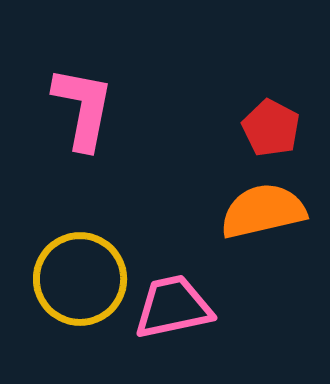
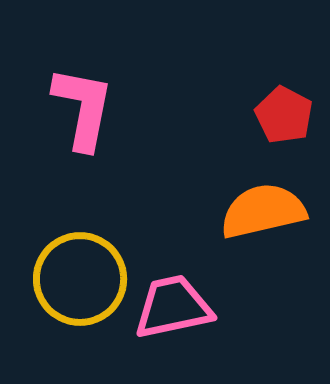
red pentagon: moved 13 px right, 13 px up
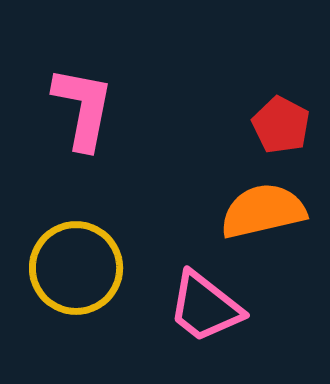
red pentagon: moved 3 px left, 10 px down
yellow circle: moved 4 px left, 11 px up
pink trapezoid: moved 32 px right; rotated 130 degrees counterclockwise
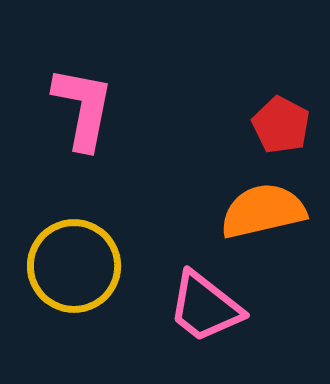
yellow circle: moved 2 px left, 2 px up
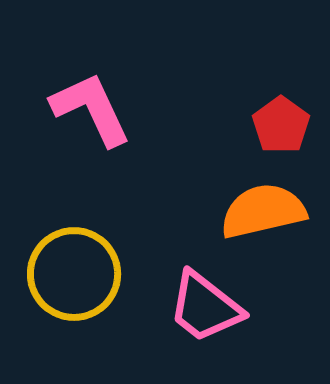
pink L-shape: moved 8 px right, 1 px down; rotated 36 degrees counterclockwise
red pentagon: rotated 8 degrees clockwise
yellow circle: moved 8 px down
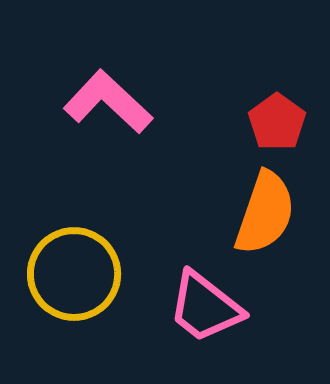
pink L-shape: moved 17 px right, 7 px up; rotated 22 degrees counterclockwise
red pentagon: moved 4 px left, 3 px up
orange semicircle: moved 2 px right, 2 px down; rotated 122 degrees clockwise
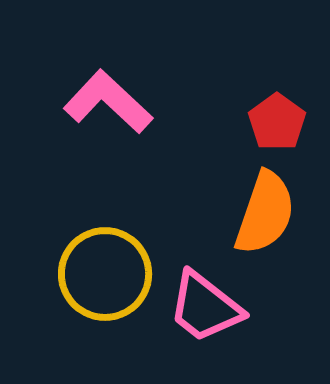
yellow circle: moved 31 px right
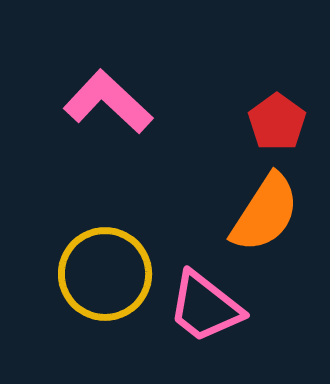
orange semicircle: rotated 14 degrees clockwise
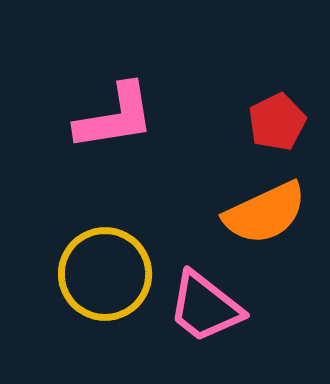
pink L-shape: moved 7 px right, 15 px down; rotated 128 degrees clockwise
red pentagon: rotated 10 degrees clockwise
orange semicircle: rotated 32 degrees clockwise
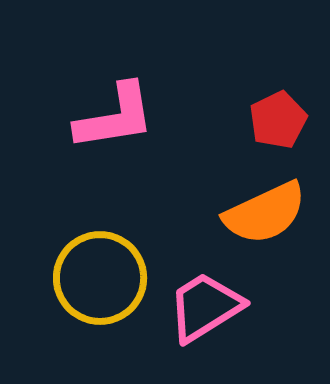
red pentagon: moved 1 px right, 2 px up
yellow circle: moved 5 px left, 4 px down
pink trapezoid: rotated 110 degrees clockwise
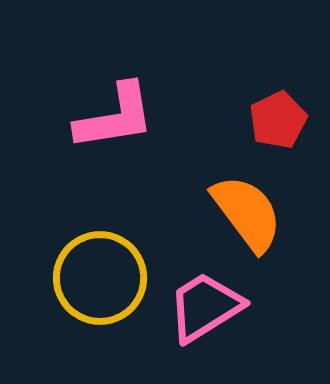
orange semicircle: moved 18 px left; rotated 102 degrees counterclockwise
